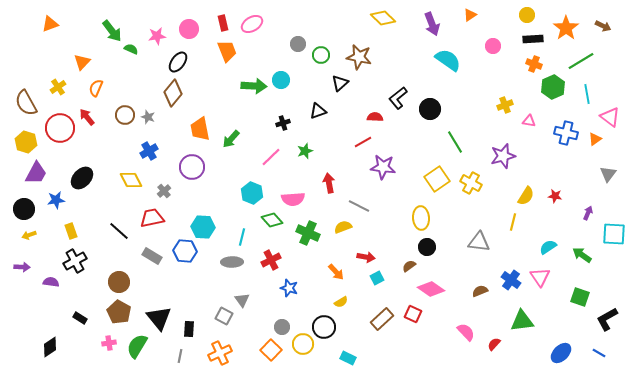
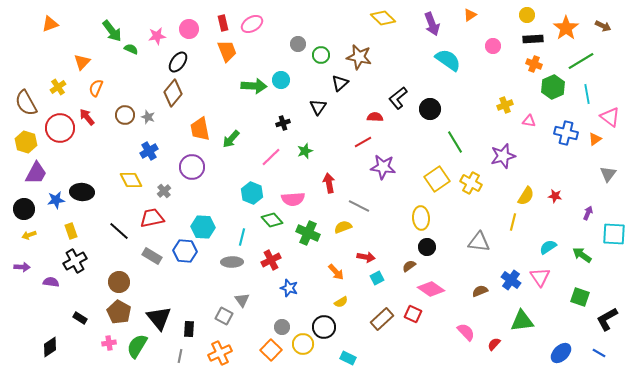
black triangle at (318, 111): moved 4 px up; rotated 36 degrees counterclockwise
black ellipse at (82, 178): moved 14 px down; rotated 50 degrees clockwise
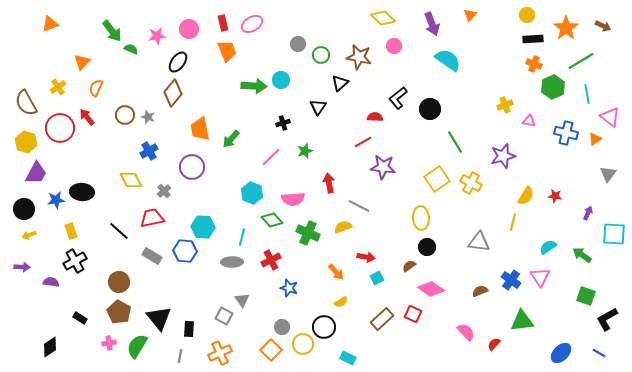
orange triangle at (470, 15): rotated 16 degrees counterclockwise
pink circle at (493, 46): moved 99 px left
green square at (580, 297): moved 6 px right, 1 px up
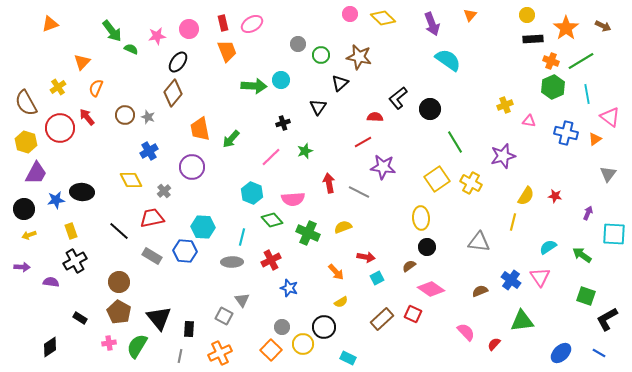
pink circle at (394, 46): moved 44 px left, 32 px up
orange cross at (534, 64): moved 17 px right, 3 px up
gray line at (359, 206): moved 14 px up
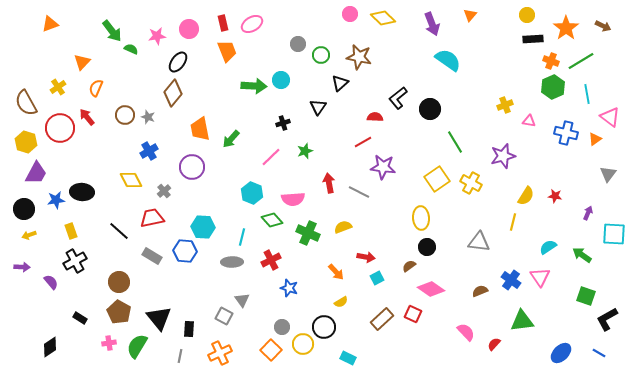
purple semicircle at (51, 282): rotated 42 degrees clockwise
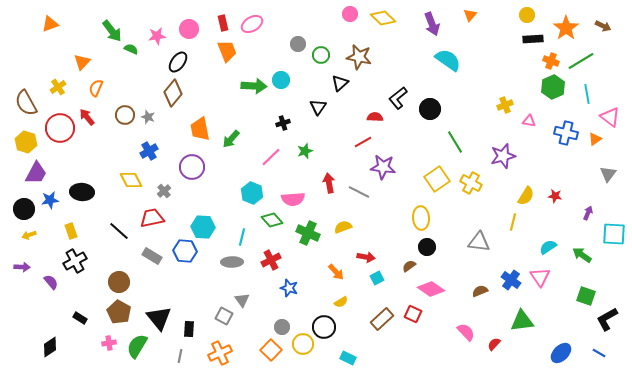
blue star at (56, 200): moved 6 px left
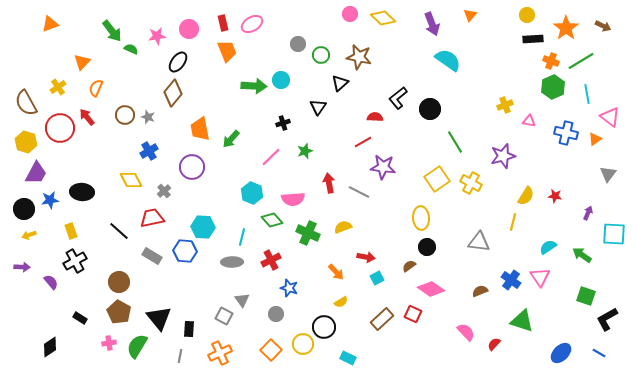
green triangle at (522, 321): rotated 25 degrees clockwise
gray circle at (282, 327): moved 6 px left, 13 px up
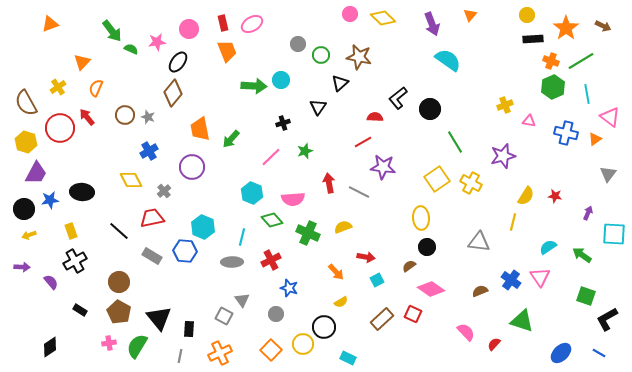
pink star at (157, 36): moved 6 px down
cyan hexagon at (203, 227): rotated 20 degrees clockwise
cyan square at (377, 278): moved 2 px down
black rectangle at (80, 318): moved 8 px up
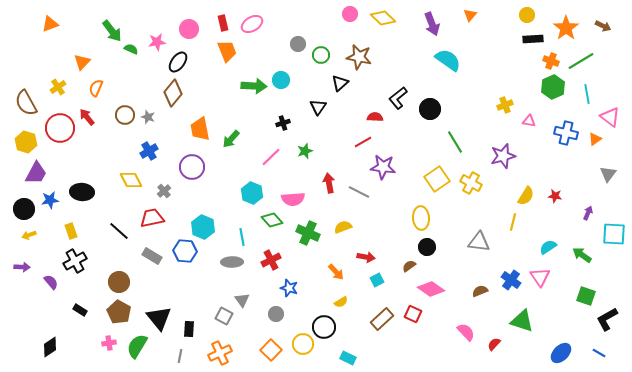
cyan line at (242, 237): rotated 24 degrees counterclockwise
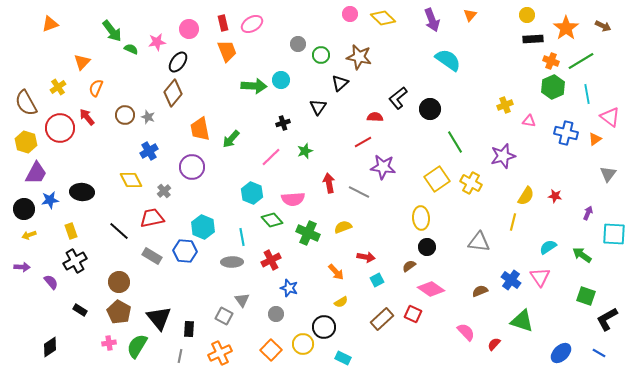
purple arrow at (432, 24): moved 4 px up
cyan rectangle at (348, 358): moved 5 px left
